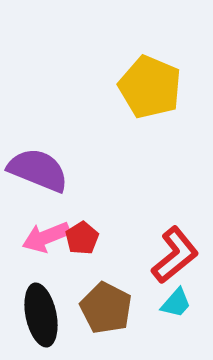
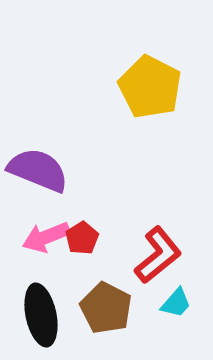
yellow pentagon: rotated 4 degrees clockwise
red L-shape: moved 17 px left
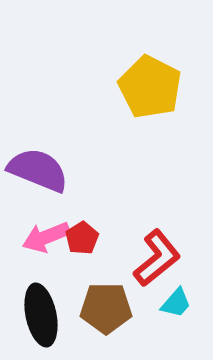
red L-shape: moved 1 px left, 3 px down
brown pentagon: rotated 27 degrees counterclockwise
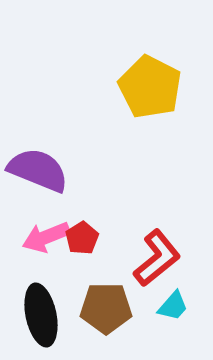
cyan trapezoid: moved 3 px left, 3 px down
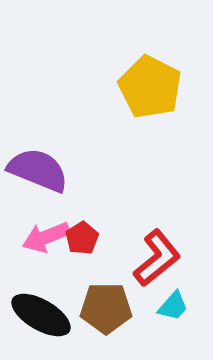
black ellipse: rotated 48 degrees counterclockwise
